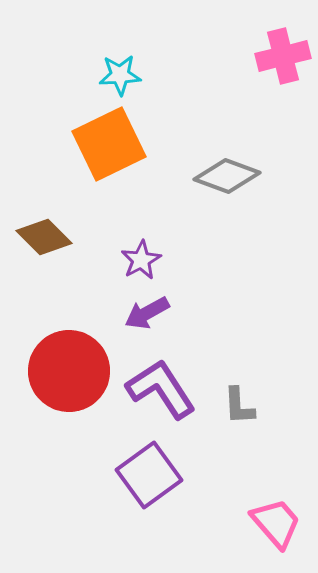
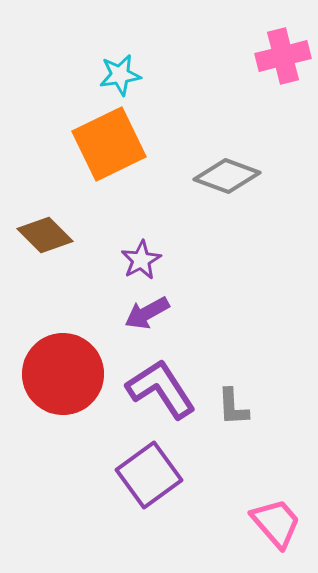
cyan star: rotated 6 degrees counterclockwise
brown diamond: moved 1 px right, 2 px up
red circle: moved 6 px left, 3 px down
gray L-shape: moved 6 px left, 1 px down
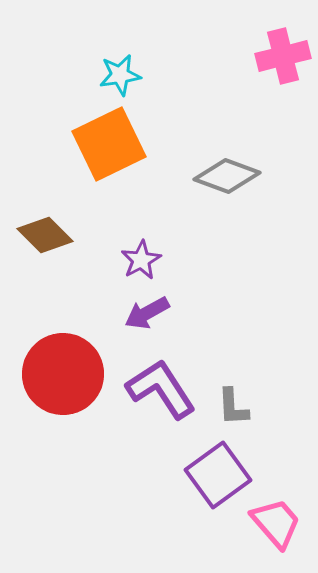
purple square: moved 69 px right
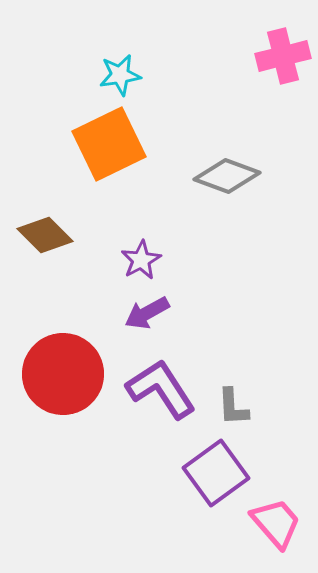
purple square: moved 2 px left, 2 px up
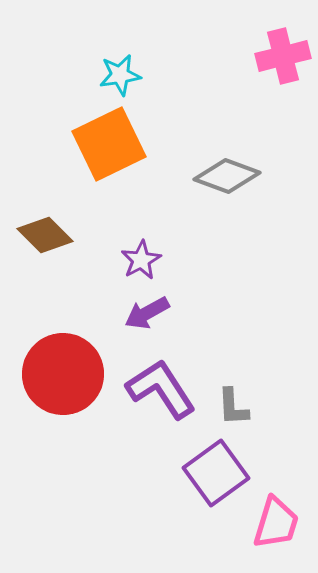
pink trapezoid: rotated 58 degrees clockwise
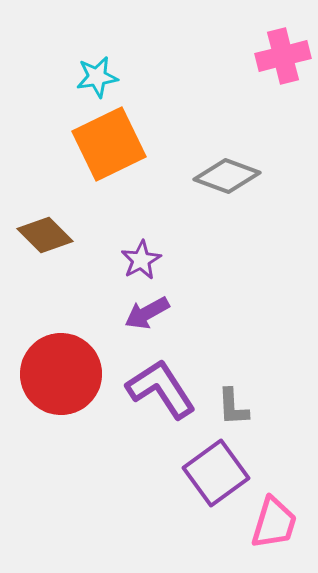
cyan star: moved 23 px left, 2 px down
red circle: moved 2 px left
pink trapezoid: moved 2 px left
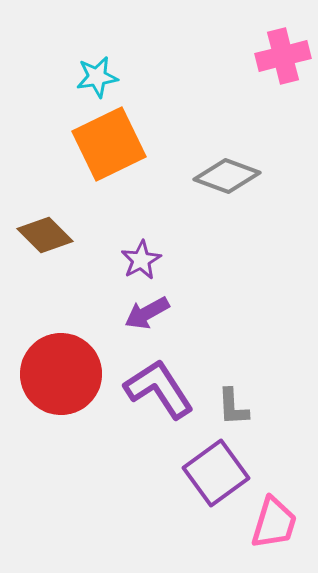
purple L-shape: moved 2 px left
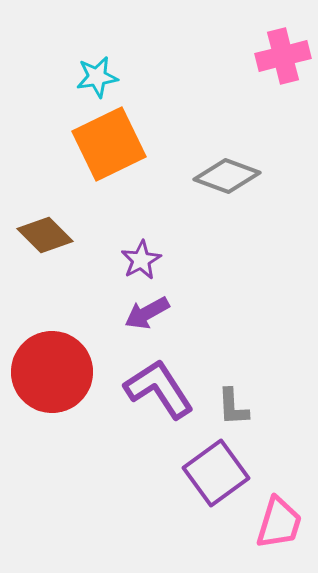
red circle: moved 9 px left, 2 px up
pink trapezoid: moved 5 px right
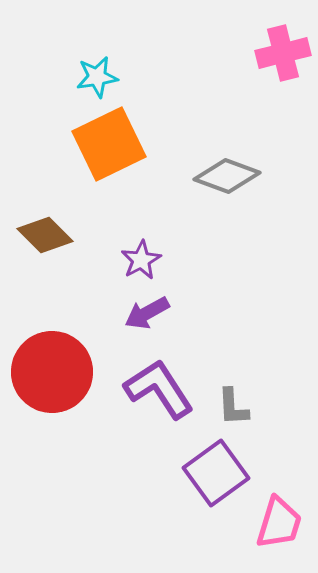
pink cross: moved 3 px up
